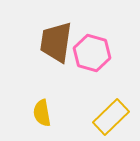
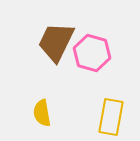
brown trapezoid: rotated 18 degrees clockwise
yellow rectangle: rotated 36 degrees counterclockwise
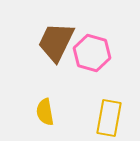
yellow semicircle: moved 3 px right, 1 px up
yellow rectangle: moved 2 px left, 1 px down
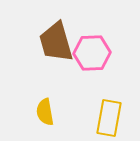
brown trapezoid: rotated 42 degrees counterclockwise
pink hexagon: rotated 18 degrees counterclockwise
